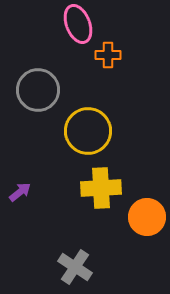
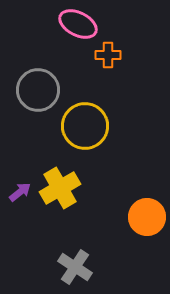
pink ellipse: rotated 42 degrees counterclockwise
yellow circle: moved 3 px left, 5 px up
yellow cross: moved 41 px left; rotated 27 degrees counterclockwise
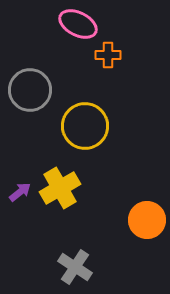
gray circle: moved 8 px left
orange circle: moved 3 px down
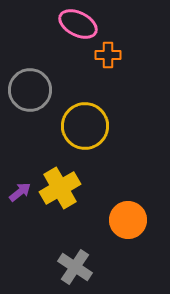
orange circle: moved 19 px left
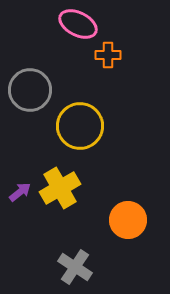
yellow circle: moved 5 px left
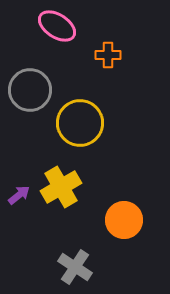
pink ellipse: moved 21 px left, 2 px down; rotated 6 degrees clockwise
yellow circle: moved 3 px up
yellow cross: moved 1 px right, 1 px up
purple arrow: moved 1 px left, 3 px down
orange circle: moved 4 px left
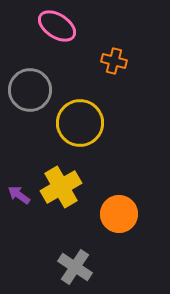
orange cross: moved 6 px right, 6 px down; rotated 15 degrees clockwise
purple arrow: rotated 105 degrees counterclockwise
orange circle: moved 5 px left, 6 px up
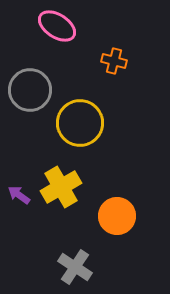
orange circle: moved 2 px left, 2 px down
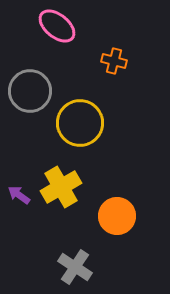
pink ellipse: rotated 6 degrees clockwise
gray circle: moved 1 px down
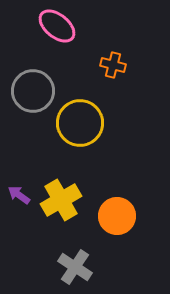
orange cross: moved 1 px left, 4 px down
gray circle: moved 3 px right
yellow cross: moved 13 px down
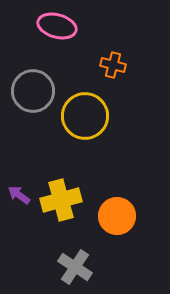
pink ellipse: rotated 24 degrees counterclockwise
yellow circle: moved 5 px right, 7 px up
yellow cross: rotated 15 degrees clockwise
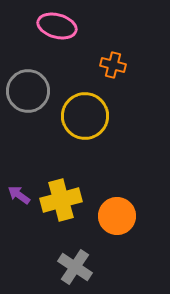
gray circle: moved 5 px left
